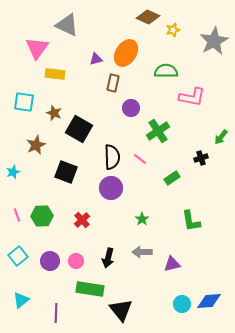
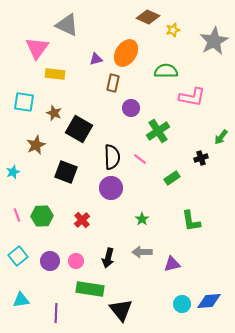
cyan triangle at (21, 300): rotated 30 degrees clockwise
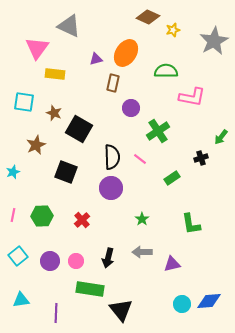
gray triangle at (67, 25): moved 2 px right, 1 px down
pink line at (17, 215): moved 4 px left; rotated 32 degrees clockwise
green L-shape at (191, 221): moved 3 px down
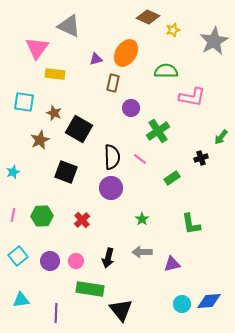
brown star at (36, 145): moved 4 px right, 5 px up
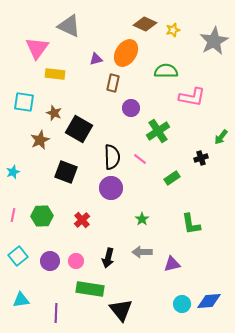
brown diamond at (148, 17): moved 3 px left, 7 px down
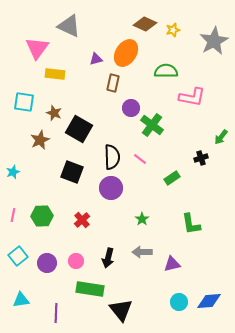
green cross at (158, 131): moved 6 px left, 6 px up; rotated 20 degrees counterclockwise
black square at (66, 172): moved 6 px right
purple circle at (50, 261): moved 3 px left, 2 px down
cyan circle at (182, 304): moved 3 px left, 2 px up
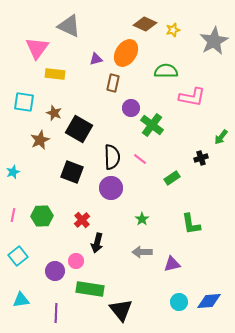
black arrow at (108, 258): moved 11 px left, 15 px up
purple circle at (47, 263): moved 8 px right, 8 px down
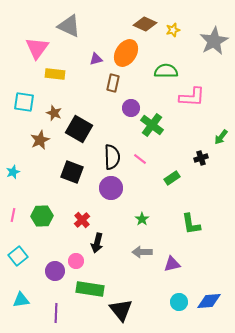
pink L-shape at (192, 97): rotated 8 degrees counterclockwise
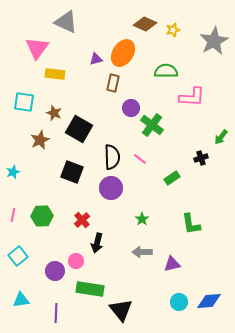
gray triangle at (69, 26): moved 3 px left, 4 px up
orange ellipse at (126, 53): moved 3 px left
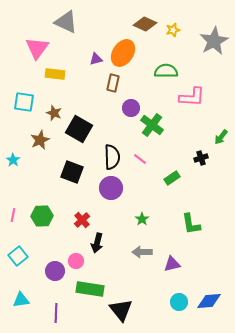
cyan star at (13, 172): moved 12 px up; rotated 16 degrees counterclockwise
